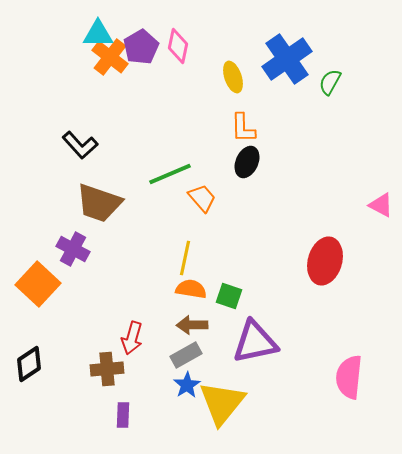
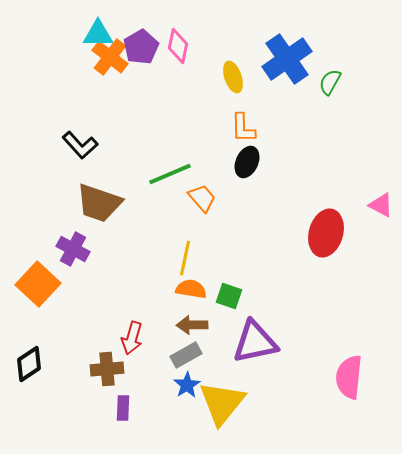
red ellipse: moved 1 px right, 28 px up
purple rectangle: moved 7 px up
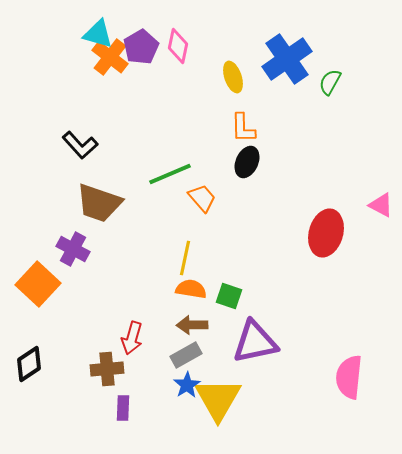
cyan triangle: rotated 16 degrees clockwise
yellow triangle: moved 4 px left, 4 px up; rotated 9 degrees counterclockwise
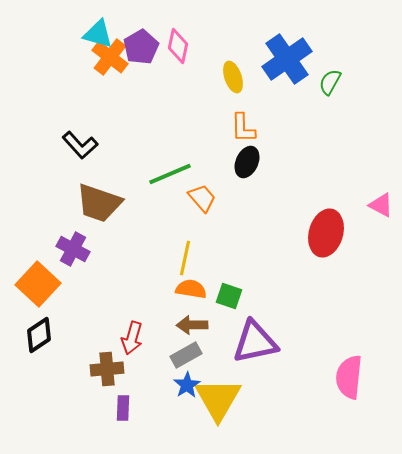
black diamond: moved 10 px right, 29 px up
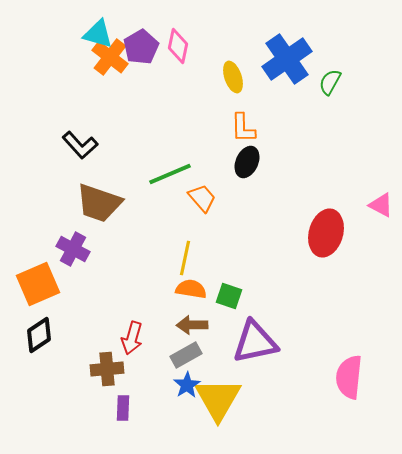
orange square: rotated 24 degrees clockwise
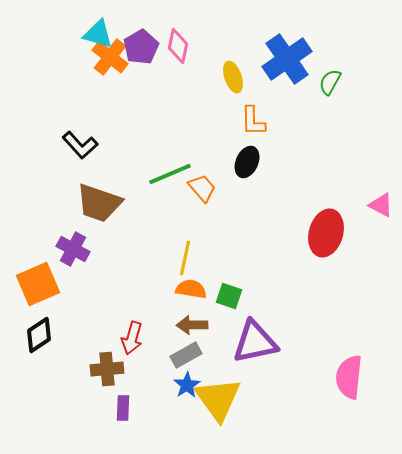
orange L-shape: moved 10 px right, 7 px up
orange trapezoid: moved 10 px up
yellow triangle: rotated 6 degrees counterclockwise
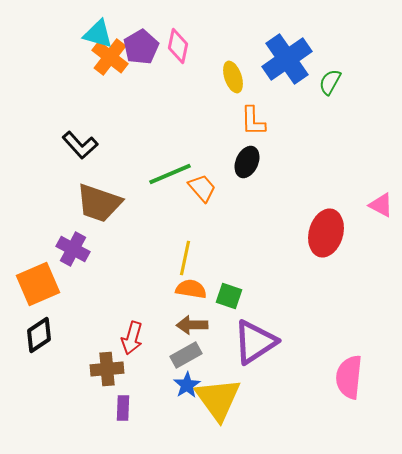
purple triangle: rotated 21 degrees counterclockwise
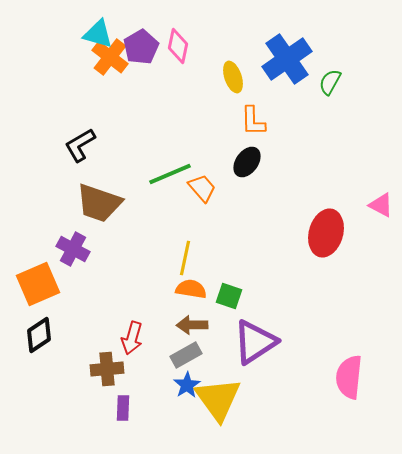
black L-shape: rotated 102 degrees clockwise
black ellipse: rotated 12 degrees clockwise
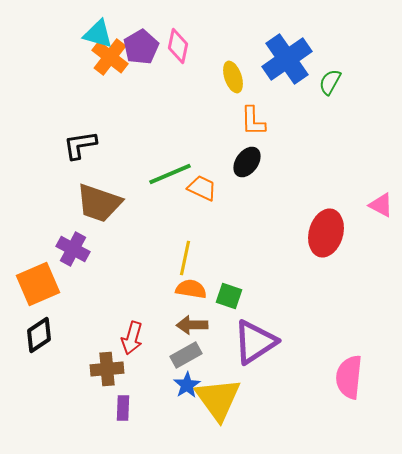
black L-shape: rotated 21 degrees clockwise
orange trapezoid: rotated 24 degrees counterclockwise
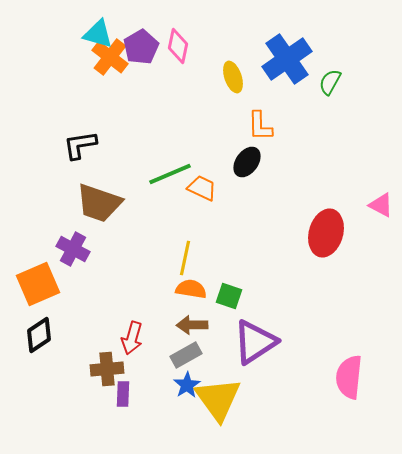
orange L-shape: moved 7 px right, 5 px down
purple rectangle: moved 14 px up
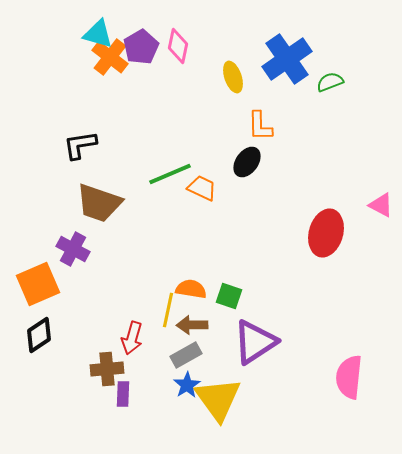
green semicircle: rotated 40 degrees clockwise
yellow line: moved 17 px left, 52 px down
